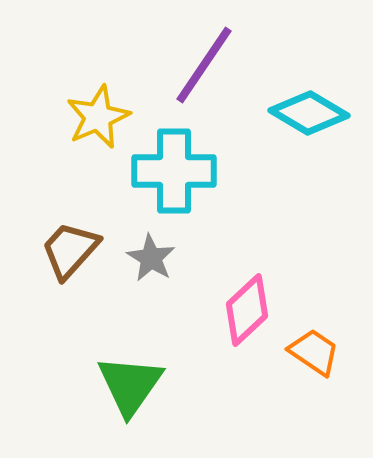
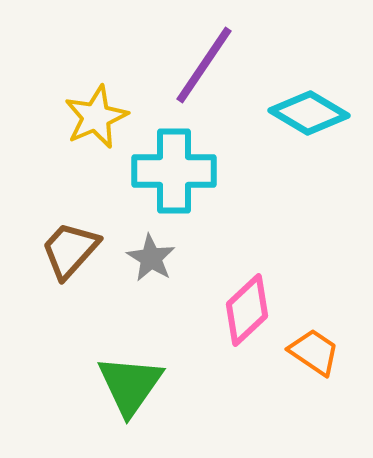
yellow star: moved 2 px left
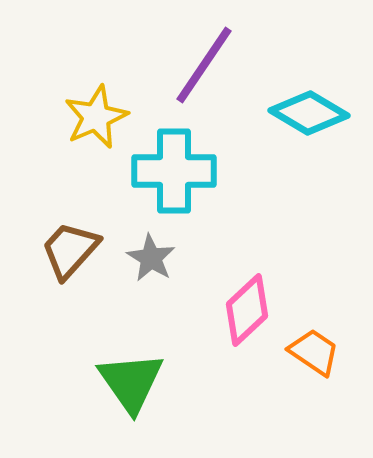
green triangle: moved 1 px right, 3 px up; rotated 10 degrees counterclockwise
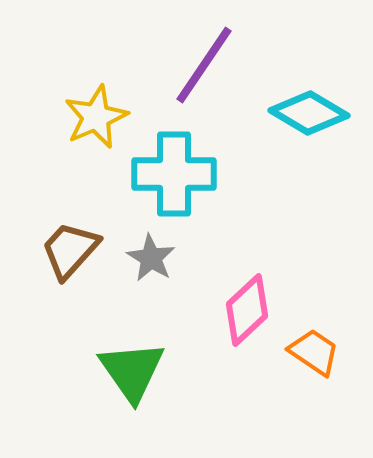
cyan cross: moved 3 px down
green triangle: moved 1 px right, 11 px up
